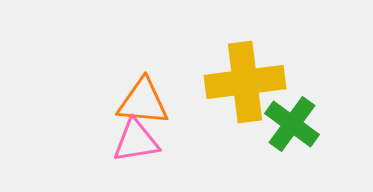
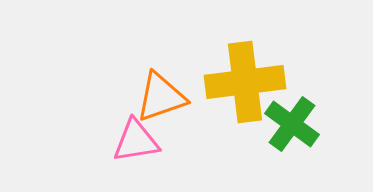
orange triangle: moved 18 px right, 5 px up; rotated 24 degrees counterclockwise
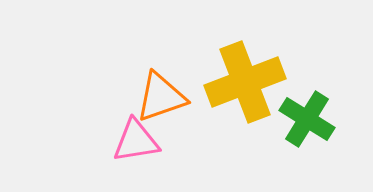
yellow cross: rotated 14 degrees counterclockwise
green cross: moved 15 px right, 5 px up; rotated 4 degrees counterclockwise
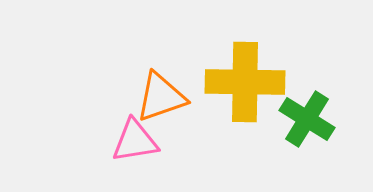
yellow cross: rotated 22 degrees clockwise
pink triangle: moved 1 px left
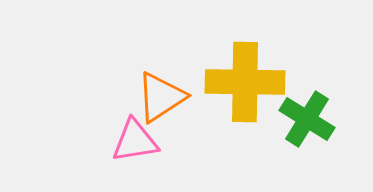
orange triangle: rotated 14 degrees counterclockwise
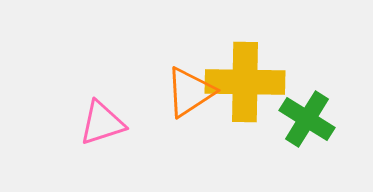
orange triangle: moved 29 px right, 5 px up
pink triangle: moved 33 px left, 18 px up; rotated 9 degrees counterclockwise
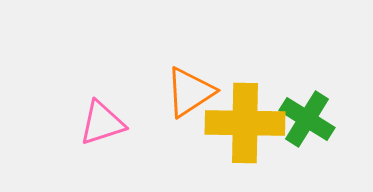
yellow cross: moved 41 px down
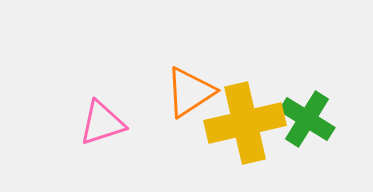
yellow cross: rotated 14 degrees counterclockwise
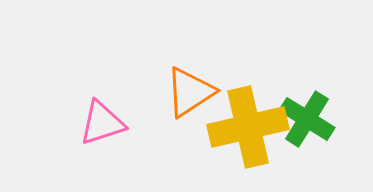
yellow cross: moved 3 px right, 4 px down
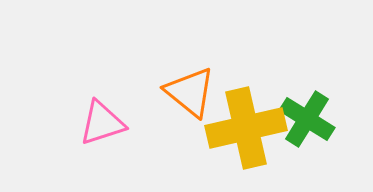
orange triangle: rotated 48 degrees counterclockwise
yellow cross: moved 2 px left, 1 px down
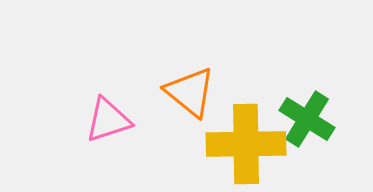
pink triangle: moved 6 px right, 3 px up
yellow cross: moved 16 px down; rotated 12 degrees clockwise
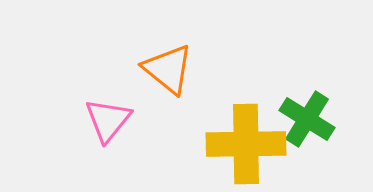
orange triangle: moved 22 px left, 23 px up
pink triangle: rotated 33 degrees counterclockwise
